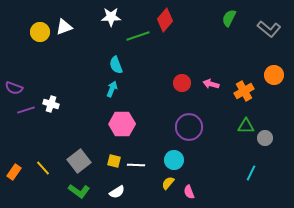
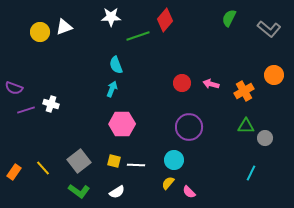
pink semicircle: rotated 24 degrees counterclockwise
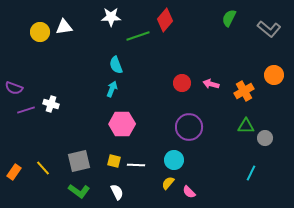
white triangle: rotated 12 degrees clockwise
gray square: rotated 25 degrees clockwise
white semicircle: rotated 84 degrees counterclockwise
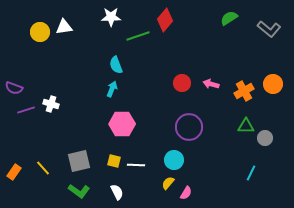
green semicircle: rotated 30 degrees clockwise
orange circle: moved 1 px left, 9 px down
pink semicircle: moved 3 px left, 1 px down; rotated 104 degrees counterclockwise
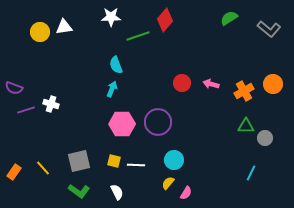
purple circle: moved 31 px left, 5 px up
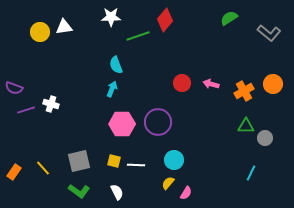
gray L-shape: moved 4 px down
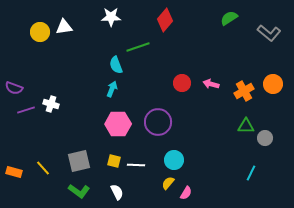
green line: moved 11 px down
pink hexagon: moved 4 px left
orange rectangle: rotated 70 degrees clockwise
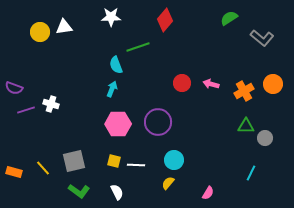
gray L-shape: moved 7 px left, 5 px down
gray square: moved 5 px left
pink semicircle: moved 22 px right
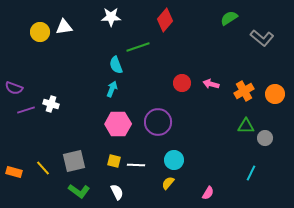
orange circle: moved 2 px right, 10 px down
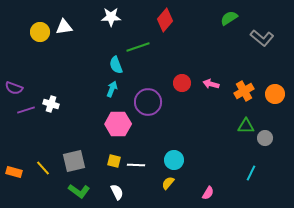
purple circle: moved 10 px left, 20 px up
